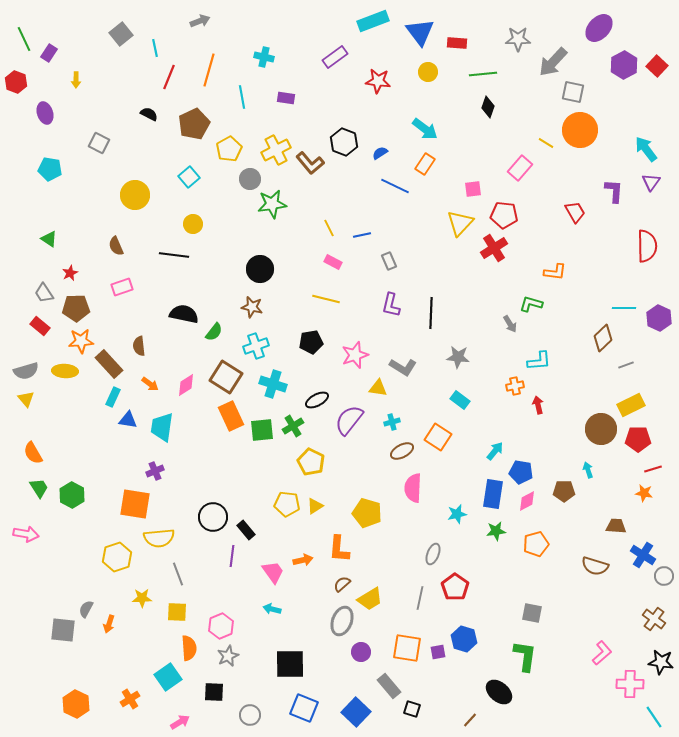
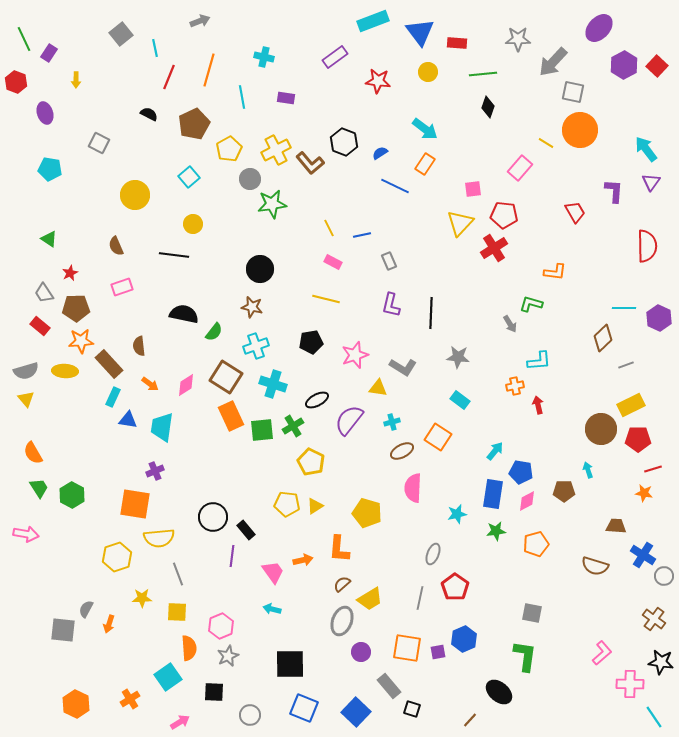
blue hexagon at (464, 639): rotated 20 degrees clockwise
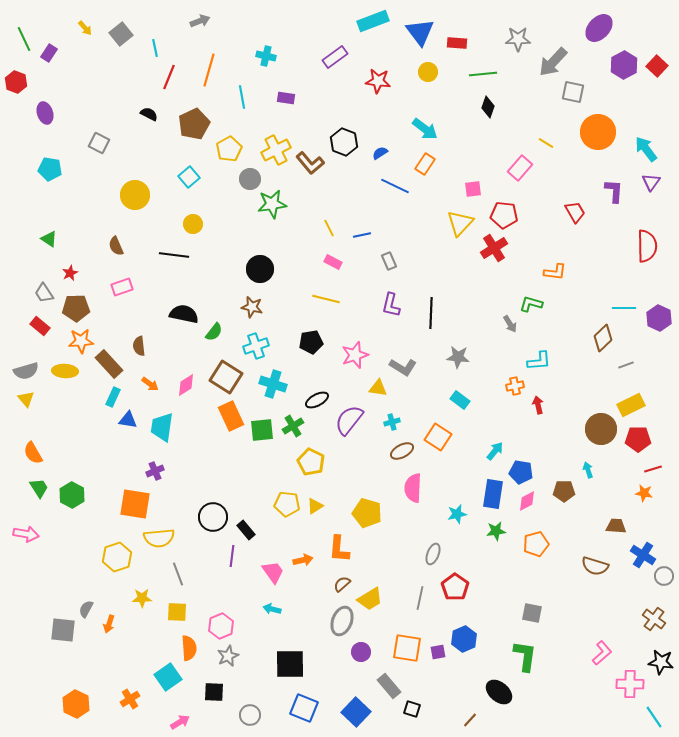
cyan cross at (264, 57): moved 2 px right, 1 px up
yellow arrow at (76, 80): moved 9 px right, 52 px up; rotated 42 degrees counterclockwise
orange circle at (580, 130): moved 18 px right, 2 px down
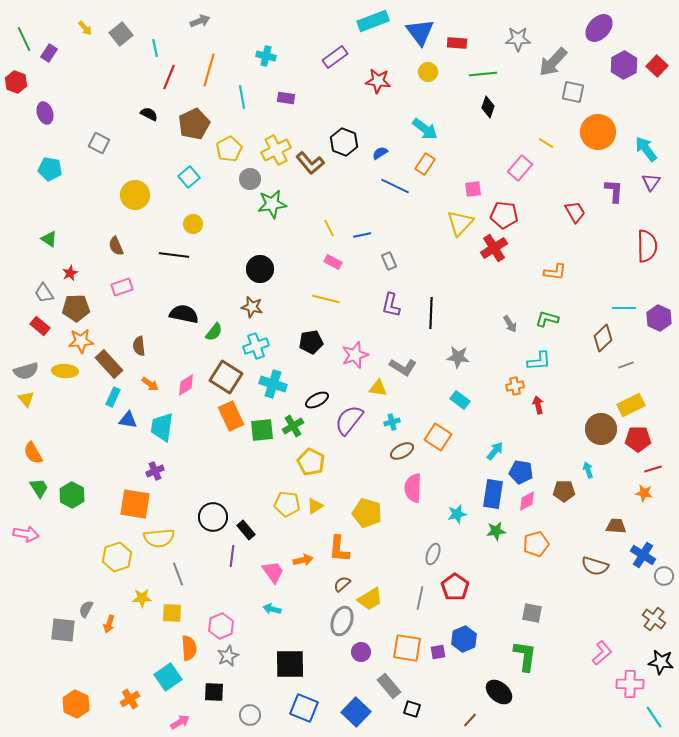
green L-shape at (531, 304): moved 16 px right, 15 px down
yellow square at (177, 612): moved 5 px left, 1 px down
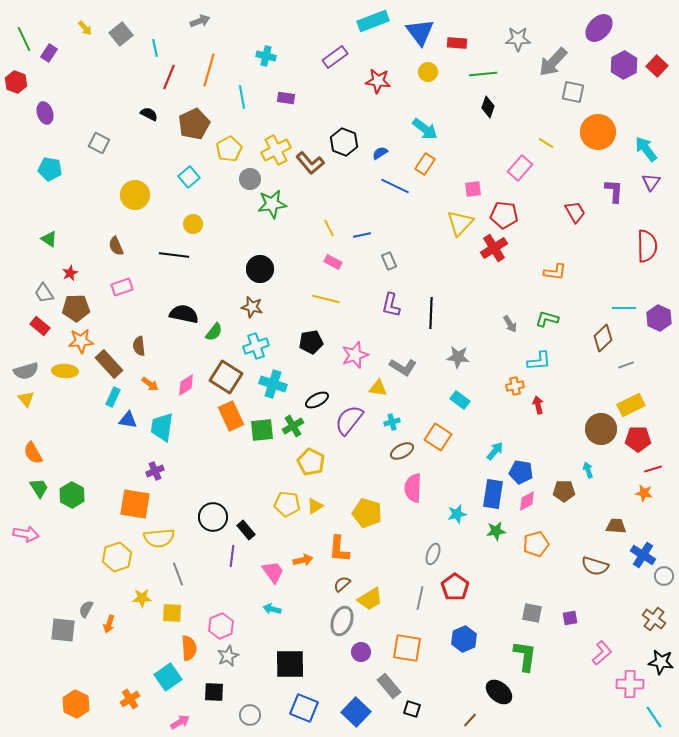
purple square at (438, 652): moved 132 px right, 34 px up
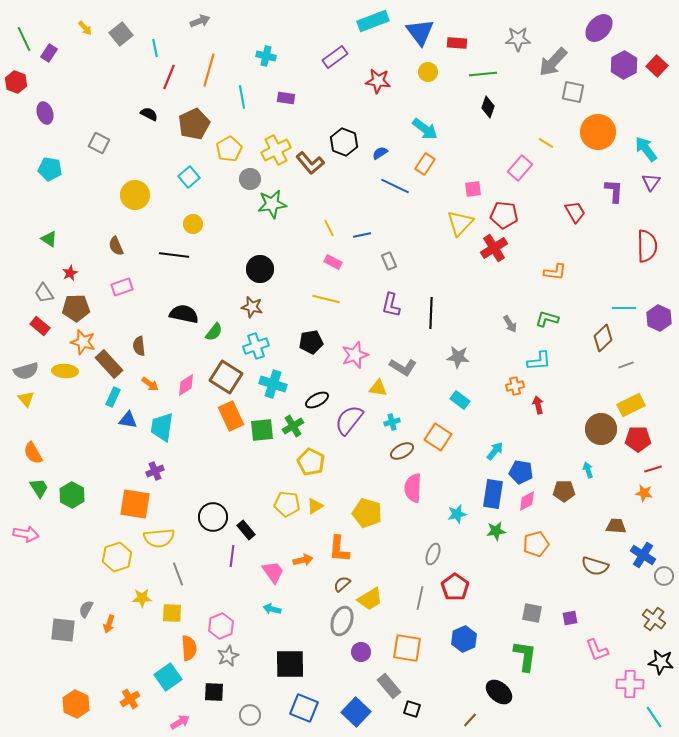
orange star at (81, 341): moved 2 px right, 1 px down; rotated 20 degrees clockwise
pink L-shape at (602, 653): moved 5 px left, 3 px up; rotated 110 degrees clockwise
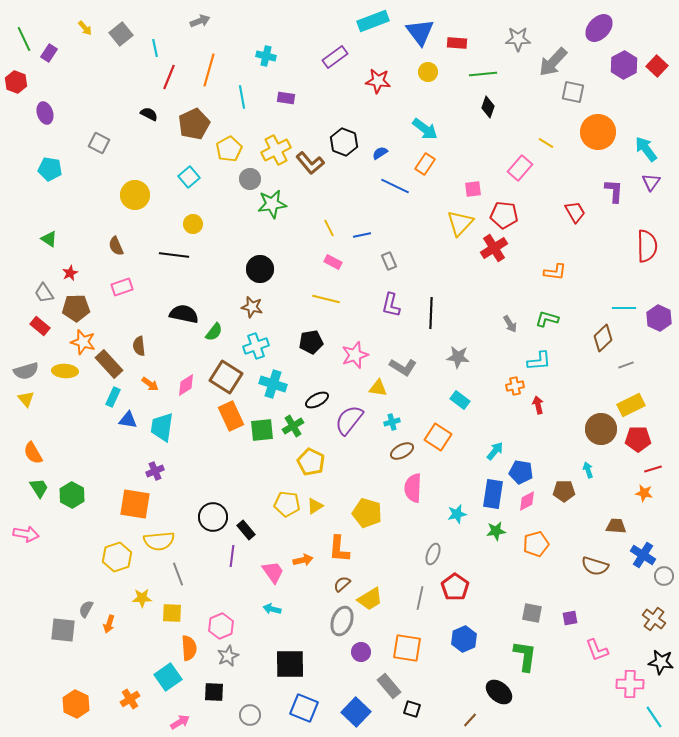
yellow semicircle at (159, 538): moved 3 px down
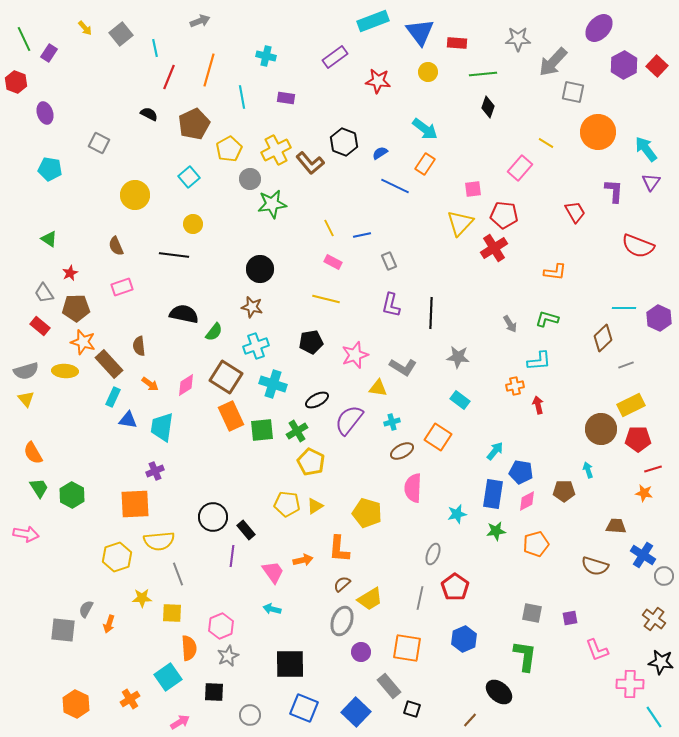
red semicircle at (647, 246): moved 9 px left; rotated 112 degrees clockwise
green cross at (293, 426): moved 4 px right, 5 px down
orange square at (135, 504): rotated 12 degrees counterclockwise
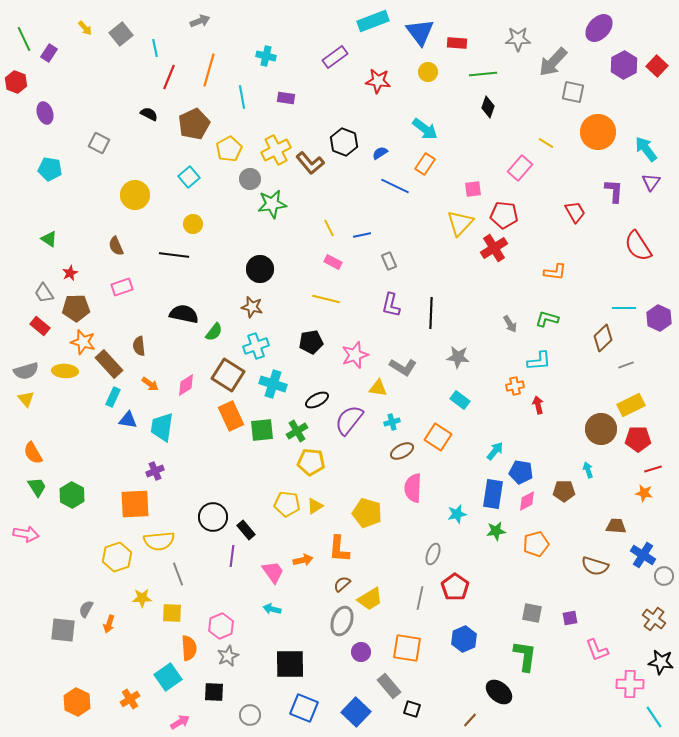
red semicircle at (638, 246): rotated 36 degrees clockwise
brown square at (226, 377): moved 2 px right, 2 px up
yellow pentagon at (311, 462): rotated 20 degrees counterclockwise
green trapezoid at (39, 488): moved 2 px left, 1 px up
orange hexagon at (76, 704): moved 1 px right, 2 px up
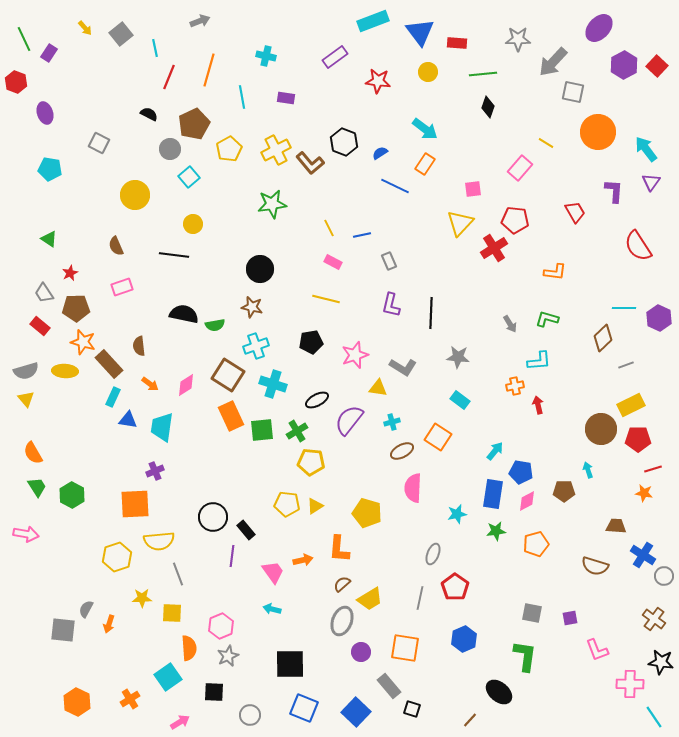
gray circle at (250, 179): moved 80 px left, 30 px up
red pentagon at (504, 215): moved 11 px right, 5 px down
green semicircle at (214, 332): moved 1 px right, 7 px up; rotated 42 degrees clockwise
orange square at (407, 648): moved 2 px left
